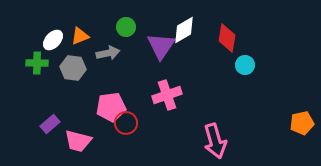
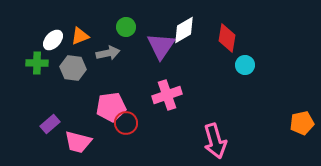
pink trapezoid: moved 1 px down
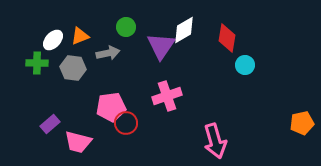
pink cross: moved 1 px down
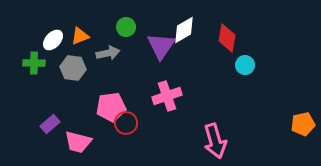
green cross: moved 3 px left
orange pentagon: moved 1 px right, 1 px down
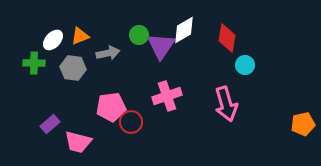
green circle: moved 13 px right, 8 px down
red circle: moved 5 px right, 1 px up
pink arrow: moved 11 px right, 37 px up
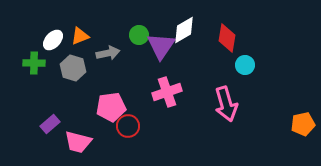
gray hexagon: rotated 10 degrees clockwise
pink cross: moved 4 px up
red circle: moved 3 px left, 4 px down
